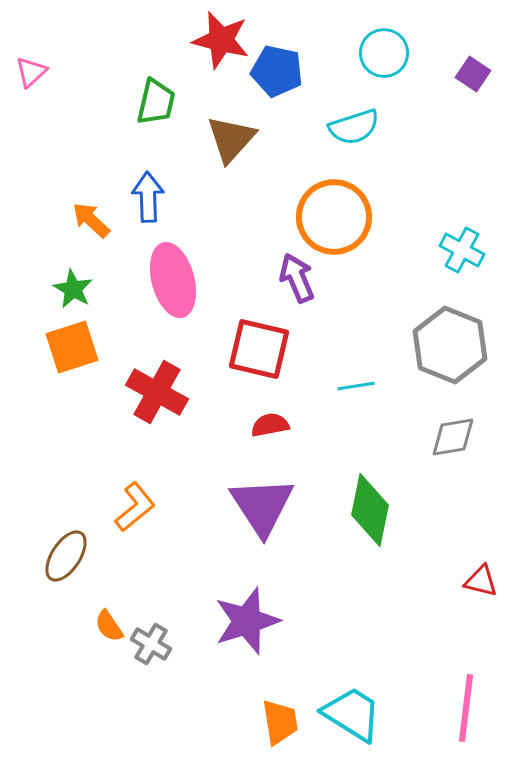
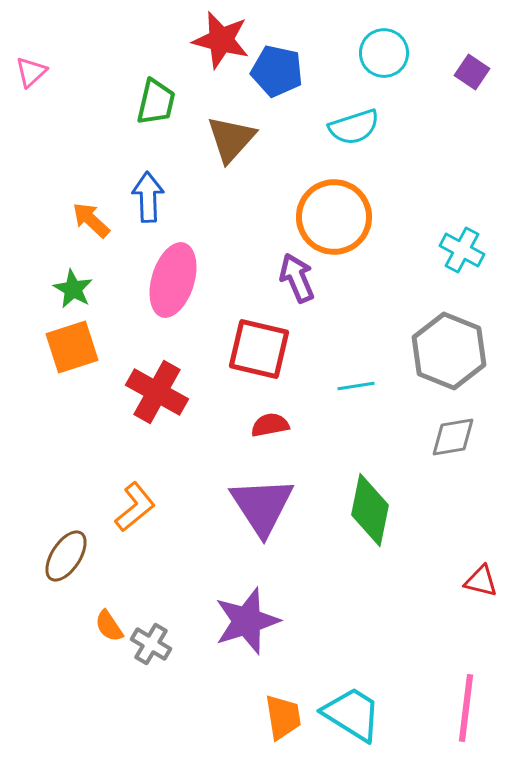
purple square: moved 1 px left, 2 px up
pink ellipse: rotated 32 degrees clockwise
gray hexagon: moved 1 px left, 6 px down
orange trapezoid: moved 3 px right, 5 px up
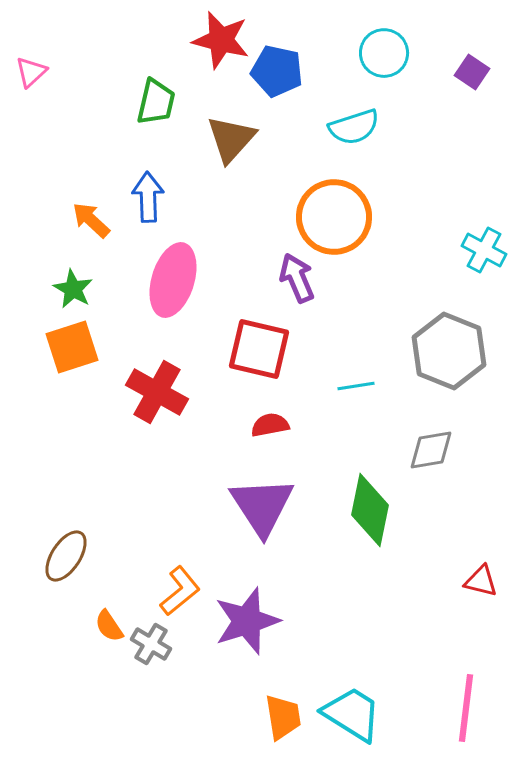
cyan cross: moved 22 px right
gray diamond: moved 22 px left, 13 px down
orange L-shape: moved 45 px right, 84 px down
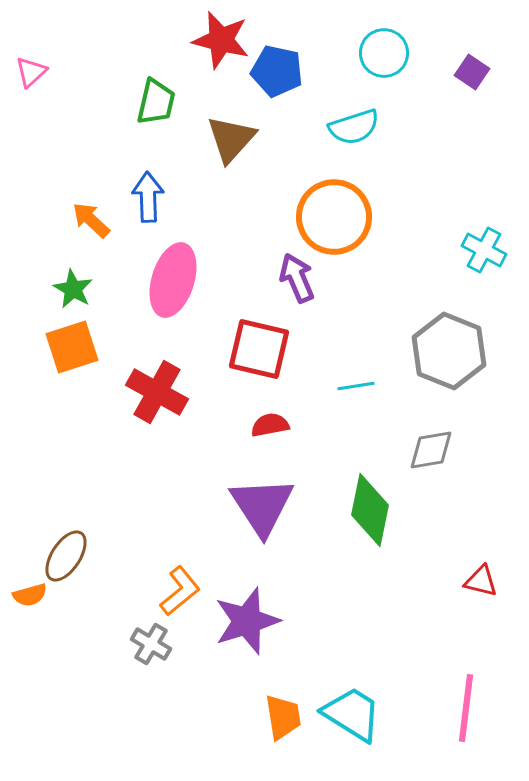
orange semicircle: moved 79 px left, 31 px up; rotated 72 degrees counterclockwise
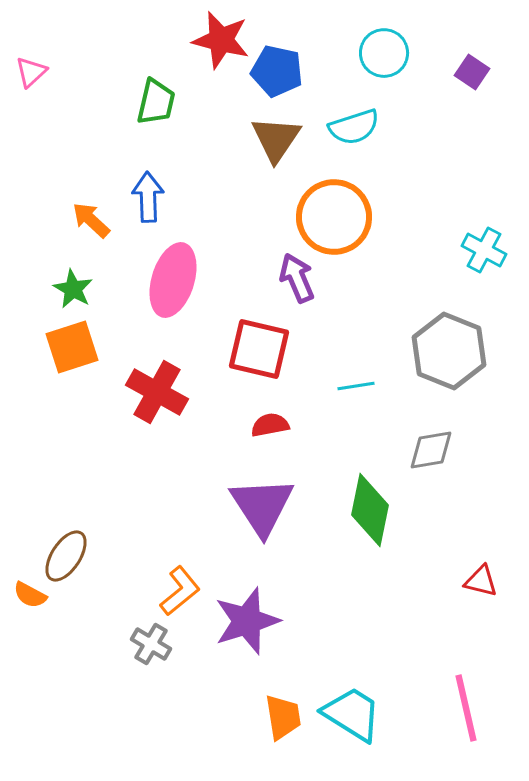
brown triangle: moved 45 px right; rotated 8 degrees counterclockwise
orange semicircle: rotated 44 degrees clockwise
pink line: rotated 20 degrees counterclockwise
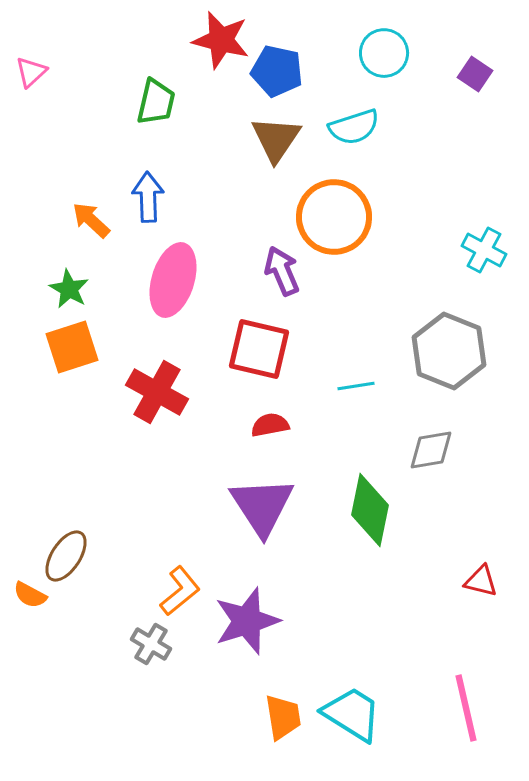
purple square: moved 3 px right, 2 px down
purple arrow: moved 15 px left, 7 px up
green star: moved 4 px left
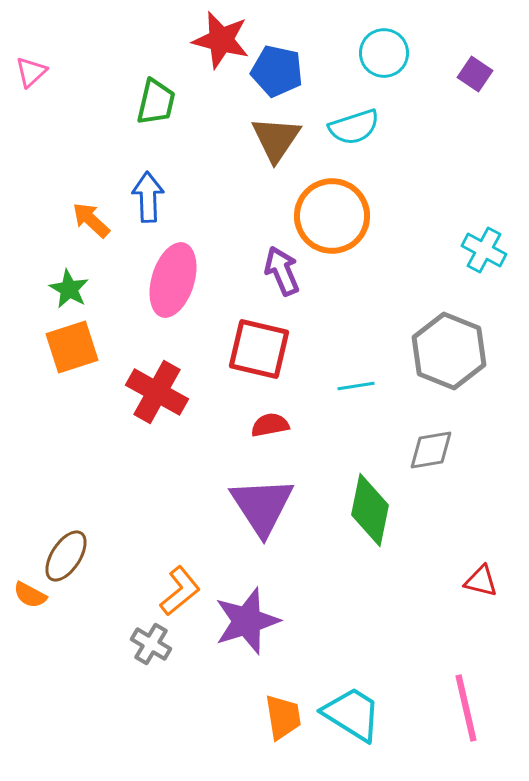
orange circle: moved 2 px left, 1 px up
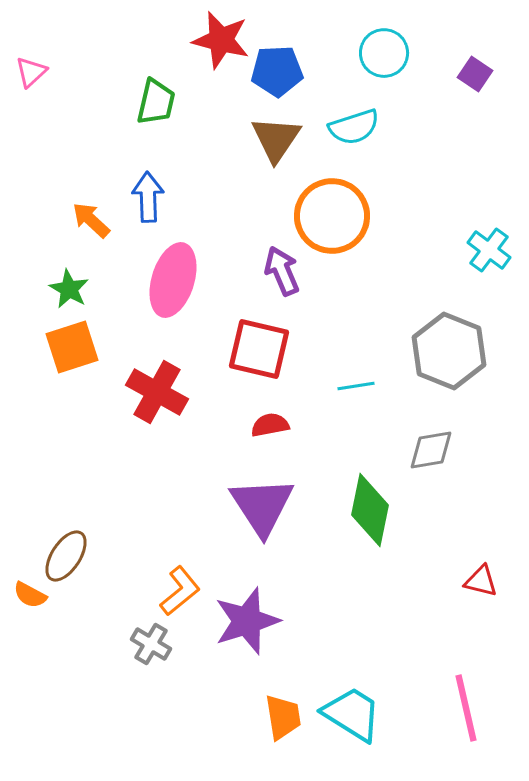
blue pentagon: rotated 15 degrees counterclockwise
cyan cross: moved 5 px right; rotated 9 degrees clockwise
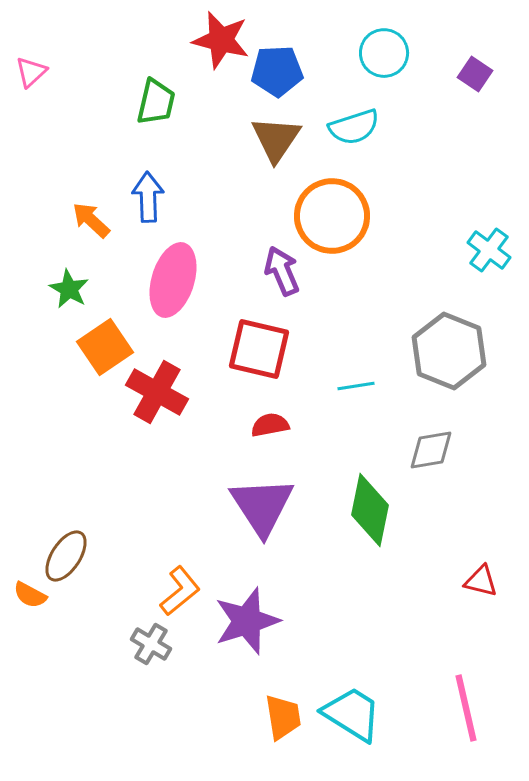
orange square: moved 33 px right; rotated 16 degrees counterclockwise
